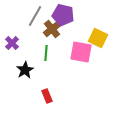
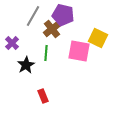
gray line: moved 2 px left
pink square: moved 2 px left, 1 px up
black star: moved 1 px right, 5 px up
red rectangle: moved 4 px left
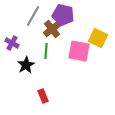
purple cross: rotated 16 degrees counterclockwise
green line: moved 2 px up
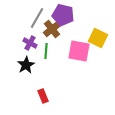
gray line: moved 4 px right, 2 px down
purple cross: moved 18 px right
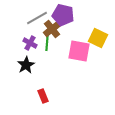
gray line: rotated 30 degrees clockwise
green line: moved 1 px right, 8 px up
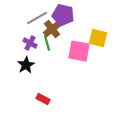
yellow square: rotated 12 degrees counterclockwise
green line: rotated 21 degrees counterclockwise
red rectangle: moved 3 px down; rotated 40 degrees counterclockwise
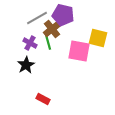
green line: moved 1 px right, 1 px up
